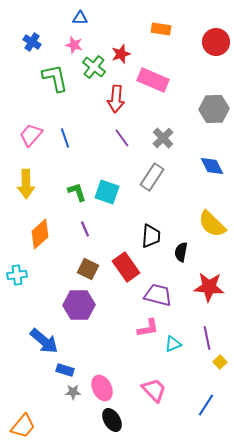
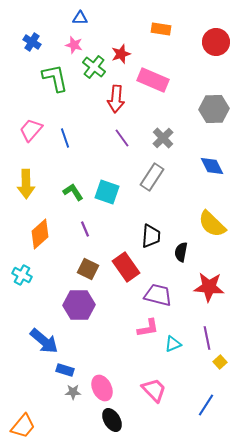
pink trapezoid at (31, 135): moved 5 px up
green L-shape at (77, 192): moved 4 px left; rotated 15 degrees counterclockwise
cyan cross at (17, 275): moved 5 px right; rotated 36 degrees clockwise
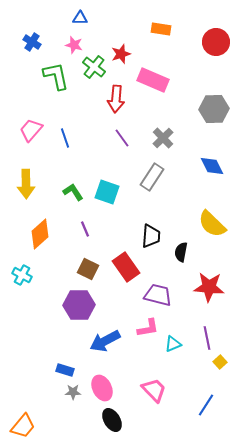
green L-shape at (55, 78): moved 1 px right, 2 px up
blue arrow at (44, 341): moved 61 px right; rotated 112 degrees clockwise
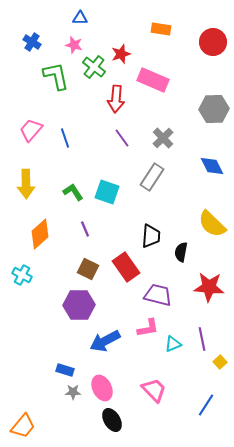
red circle at (216, 42): moved 3 px left
purple line at (207, 338): moved 5 px left, 1 px down
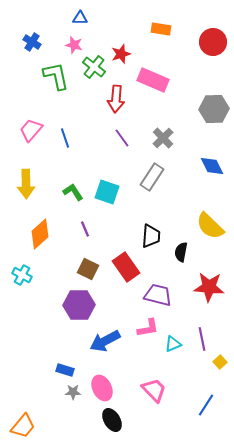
yellow semicircle at (212, 224): moved 2 px left, 2 px down
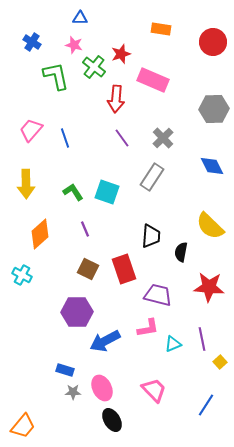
red rectangle at (126, 267): moved 2 px left, 2 px down; rotated 16 degrees clockwise
purple hexagon at (79, 305): moved 2 px left, 7 px down
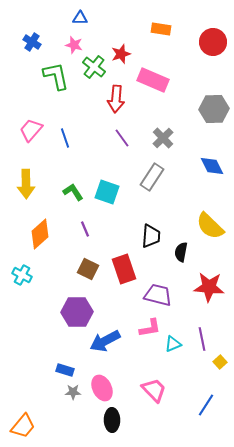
pink L-shape at (148, 328): moved 2 px right
black ellipse at (112, 420): rotated 30 degrees clockwise
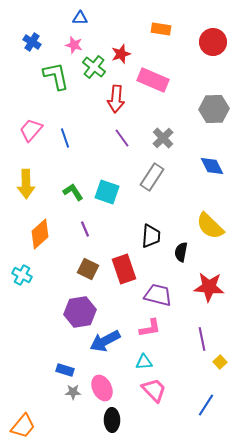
purple hexagon at (77, 312): moved 3 px right; rotated 8 degrees counterclockwise
cyan triangle at (173, 344): moved 29 px left, 18 px down; rotated 18 degrees clockwise
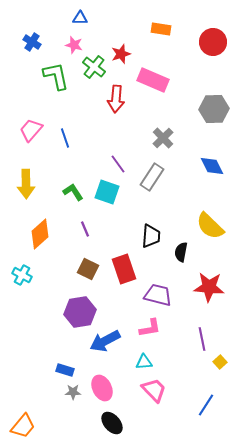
purple line at (122, 138): moved 4 px left, 26 px down
black ellipse at (112, 420): moved 3 px down; rotated 40 degrees counterclockwise
